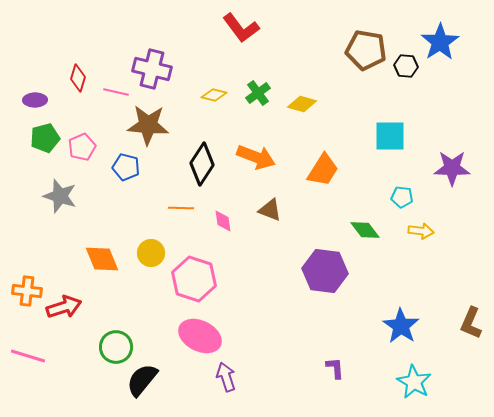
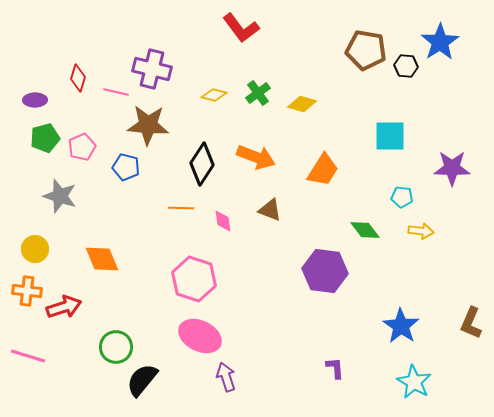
yellow circle at (151, 253): moved 116 px left, 4 px up
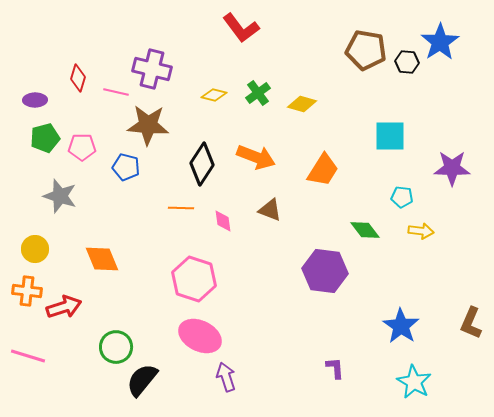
black hexagon at (406, 66): moved 1 px right, 4 px up
pink pentagon at (82, 147): rotated 24 degrees clockwise
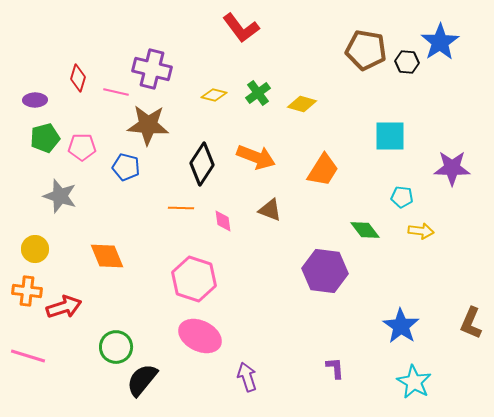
orange diamond at (102, 259): moved 5 px right, 3 px up
purple arrow at (226, 377): moved 21 px right
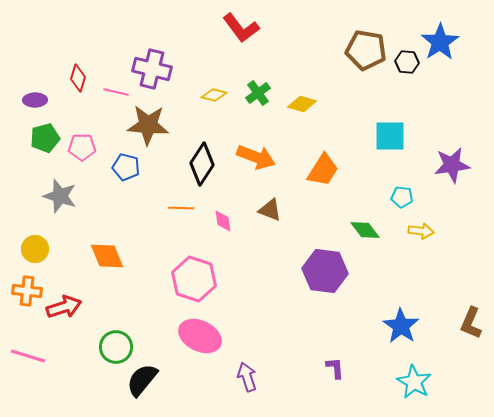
purple star at (452, 168): moved 3 px up; rotated 9 degrees counterclockwise
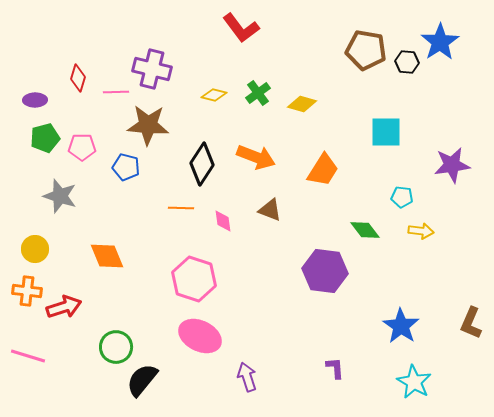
pink line at (116, 92): rotated 15 degrees counterclockwise
cyan square at (390, 136): moved 4 px left, 4 px up
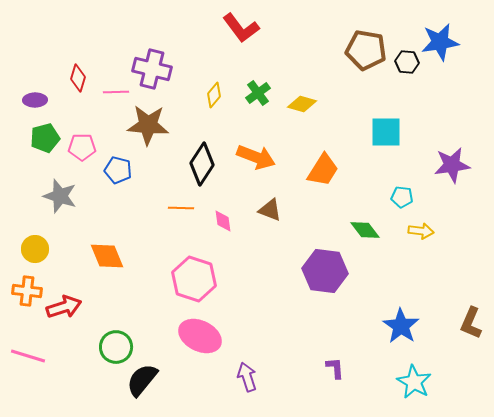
blue star at (440, 42): rotated 24 degrees clockwise
yellow diamond at (214, 95): rotated 65 degrees counterclockwise
blue pentagon at (126, 167): moved 8 px left, 3 px down
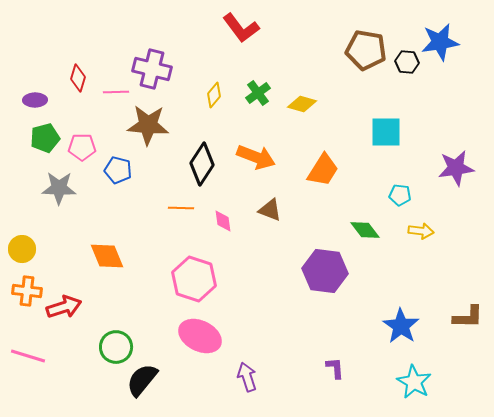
purple star at (452, 165): moved 4 px right, 3 px down
gray star at (60, 196): moved 1 px left, 8 px up; rotated 16 degrees counterclockwise
cyan pentagon at (402, 197): moved 2 px left, 2 px up
yellow circle at (35, 249): moved 13 px left
brown L-shape at (471, 323): moved 3 px left, 6 px up; rotated 112 degrees counterclockwise
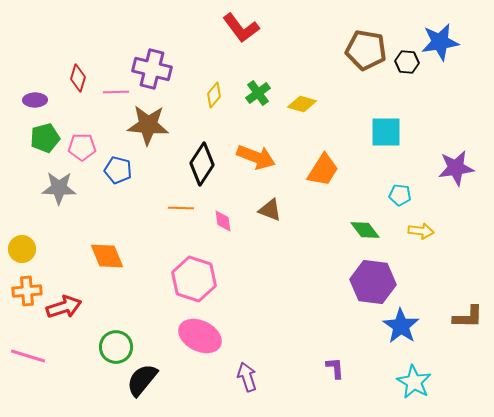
purple hexagon at (325, 271): moved 48 px right, 11 px down
orange cross at (27, 291): rotated 12 degrees counterclockwise
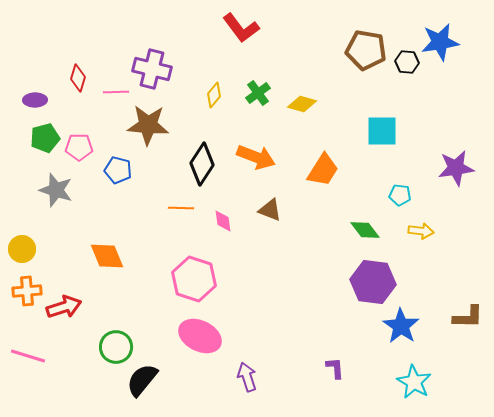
cyan square at (386, 132): moved 4 px left, 1 px up
pink pentagon at (82, 147): moved 3 px left
gray star at (59, 188): moved 3 px left, 2 px down; rotated 16 degrees clockwise
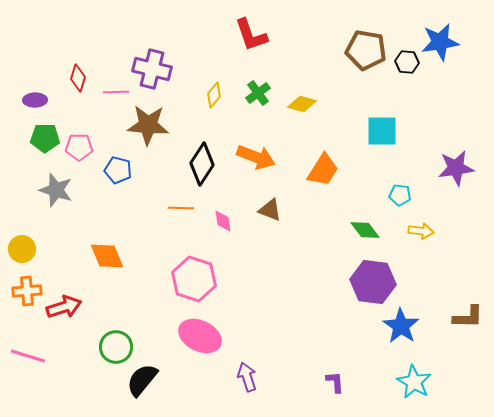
red L-shape at (241, 28): moved 10 px right, 7 px down; rotated 18 degrees clockwise
green pentagon at (45, 138): rotated 16 degrees clockwise
purple L-shape at (335, 368): moved 14 px down
